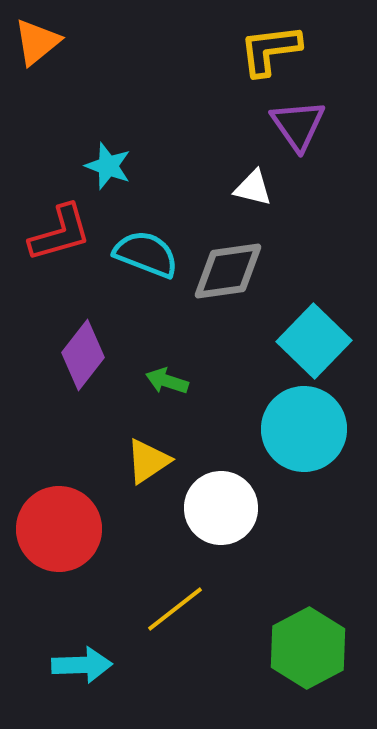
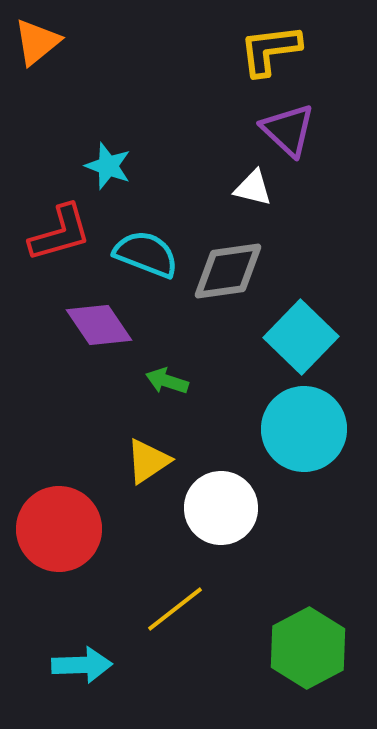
purple triangle: moved 10 px left, 5 px down; rotated 12 degrees counterclockwise
cyan square: moved 13 px left, 4 px up
purple diamond: moved 16 px right, 30 px up; rotated 72 degrees counterclockwise
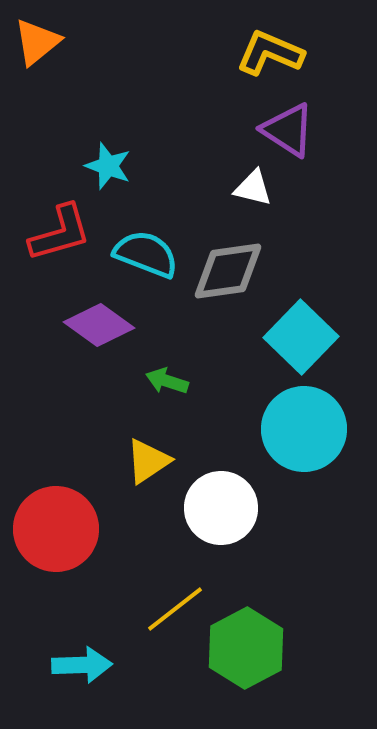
yellow L-shape: moved 3 px down; rotated 30 degrees clockwise
purple triangle: rotated 10 degrees counterclockwise
purple diamond: rotated 20 degrees counterclockwise
red circle: moved 3 px left
green hexagon: moved 62 px left
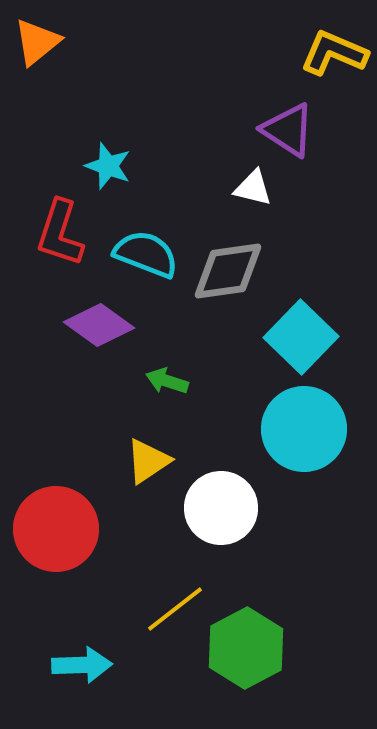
yellow L-shape: moved 64 px right
red L-shape: rotated 124 degrees clockwise
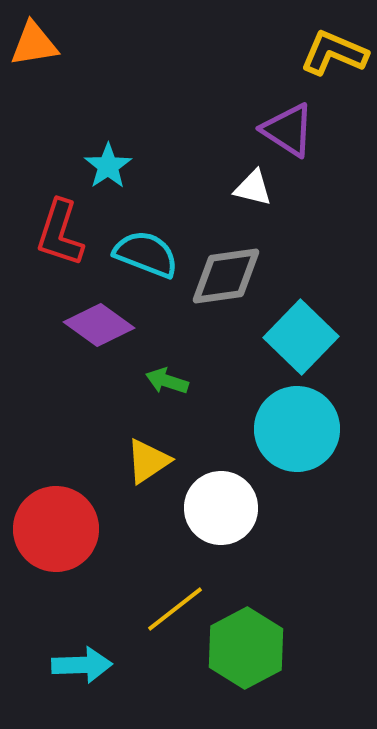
orange triangle: moved 3 px left, 2 px down; rotated 30 degrees clockwise
cyan star: rotated 18 degrees clockwise
gray diamond: moved 2 px left, 5 px down
cyan circle: moved 7 px left
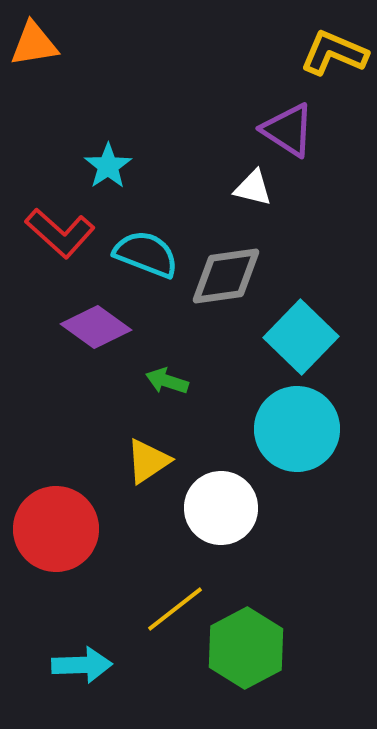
red L-shape: rotated 66 degrees counterclockwise
purple diamond: moved 3 px left, 2 px down
